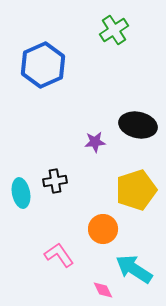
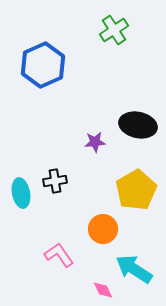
yellow pentagon: rotated 12 degrees counterclockwise
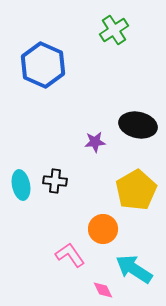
blue hexagon: rotated 12 degrees counterclockwise
black cross: rotated 15 degrees clockwise
cyan ellipse: moved 8 px up
pink L-shape: moved 11 px right
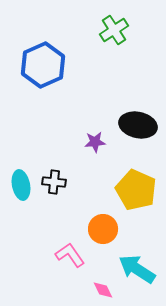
blue hexagon: rotated 12 degrees clockwise
black cross: moved 1 px left, 1 px down
yellow pentagon: rotated 18 degrees counterclockwise
cyan arrow: moved 3 px right
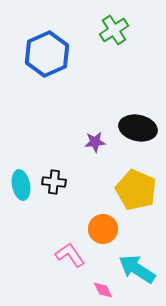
blue hexagon: moved 4 px right, 11 px up
black ellipse: moved 3 px down
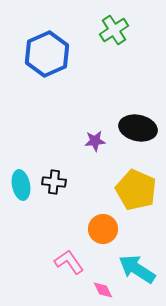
purple star: moved 1 px up
pink L-shape: moved 1 px left, 7 px down
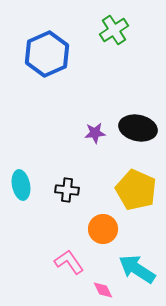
purple star: moved 8 px up
black cross: moved 13 px right, 8 px down
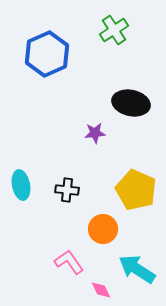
black ellipse: moved 7 px left, 25 px up
pink diamond: moved 2 px left
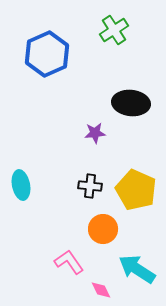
black ellipse: rotated 6 degrees counterclockwise
black cross: moved 23 px right, 4 px up
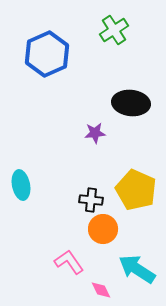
black cross: moved 1 px right, 14 px down
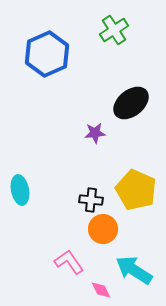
black ellipse: rotated 45 degrees counterclockwise
cyan ellipse: moved 1 px left, 5 px down
cyan arrow: moved 3 px left, 1 px down
